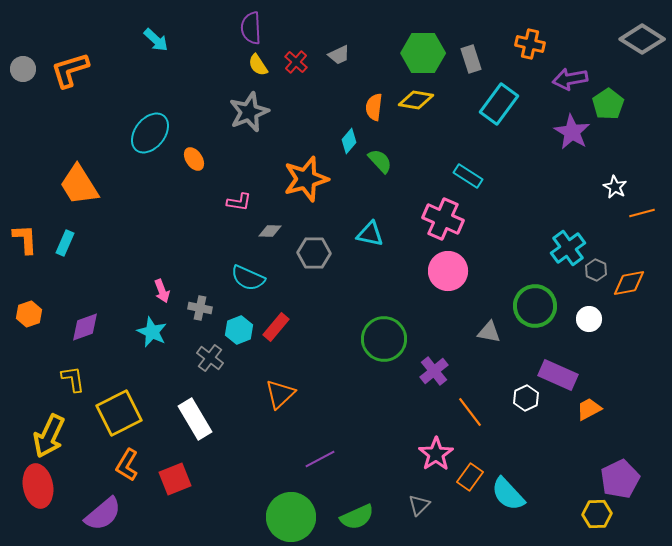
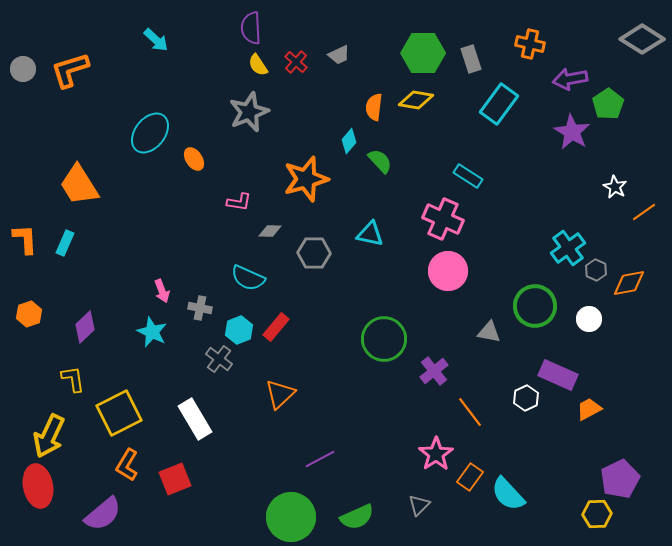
orange line at (642, 213): moved 2 px right, 1 px up; rotated 20 degrees counterclockwise
purple diamond at (85, 327): rotated 24 degrees counterclockwise
gray cross at (210, 358): moved 9 px right, 1 px down
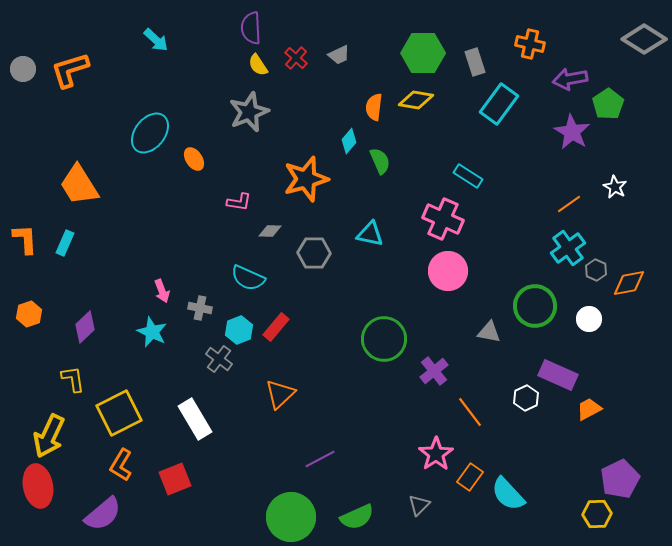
gray diamond at (642, 39): moved 2 px right
gray rectangle at (471, 59): moved 4 px right, 3 px down
red cross at (296, 62): moved 4 px up
green semicircle at (380, 161): rotated 20 degrees clockwise
orange line at (644, 212): moved 75 px left, 8 px up
orange L-shape at (127, 465): moved 6 px left
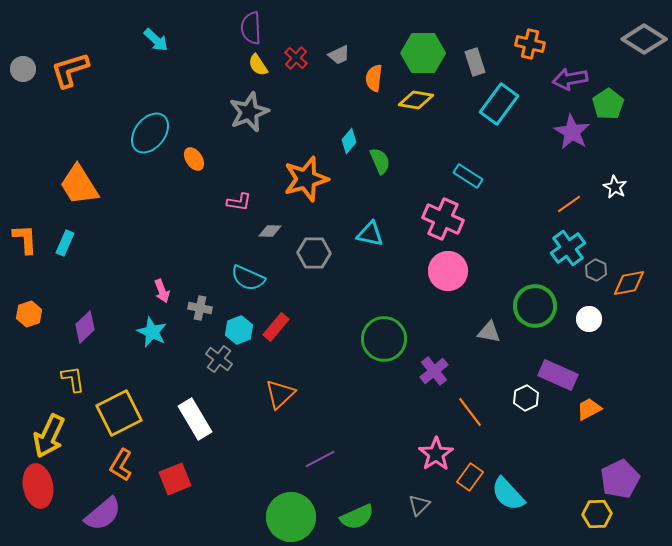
orange semicircle at (374, 107): moved 29 px up
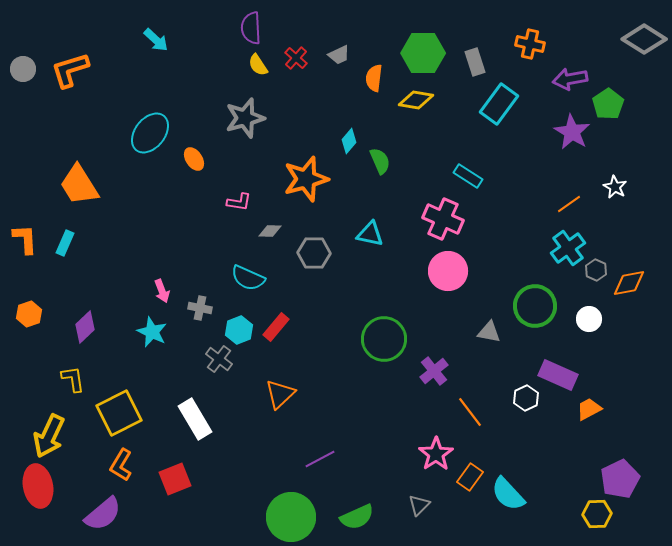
gray star at (249, 112): moved 4 px left, 6 px down; rotated 6 degrees clockwise
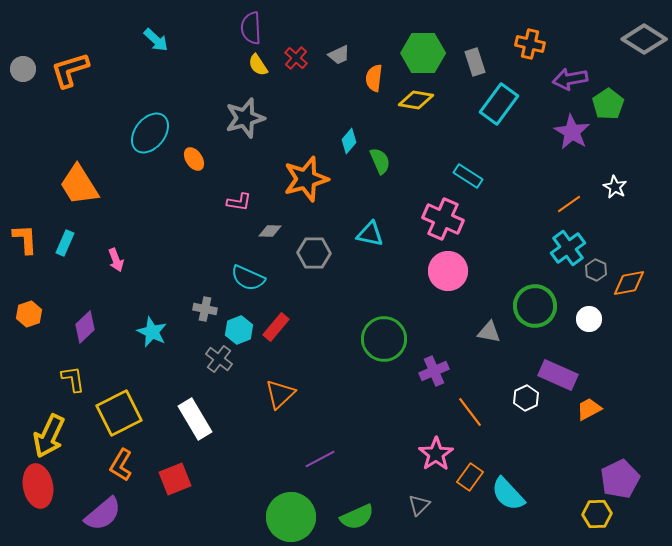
pink arrow at (162, 291): moved 46 px left, 31 px up
gray cross at (200, 308): moved 5 px right, 1 px down
purple cross at (434, 371): rotated 16 degrees clockwise
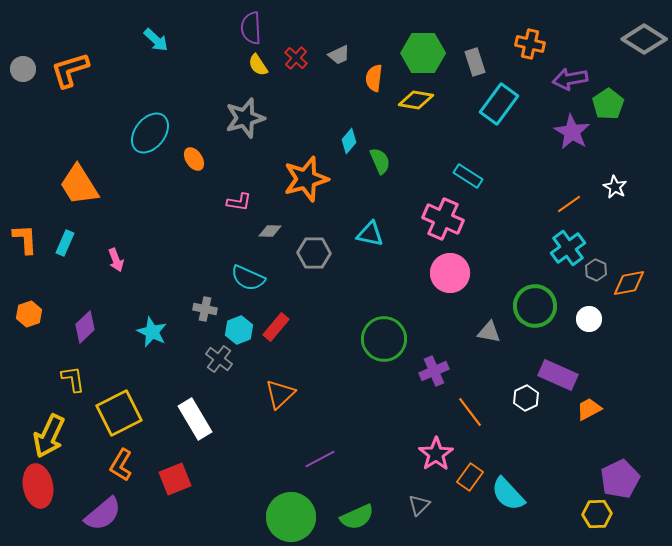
pink circle at (448, 271): moved 2 px right, 2 px down
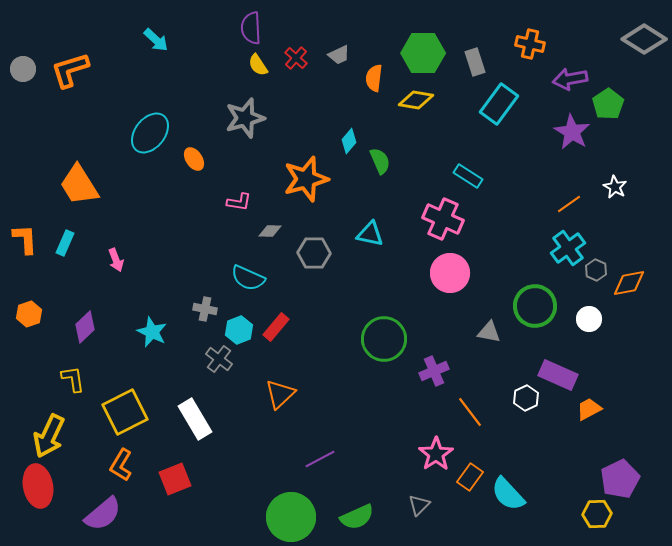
yellow square at (119, 413): moved 6 px right, 1 px up
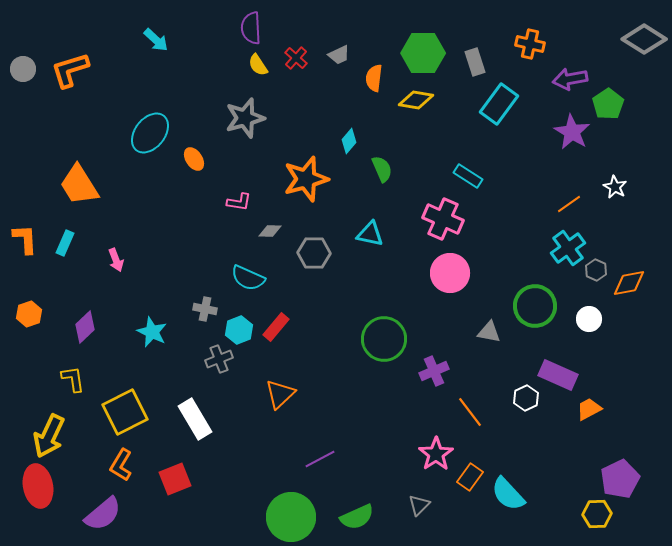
green semicircle at (380, 161): moved 2 px right, 8 px down
gray cross at (219, 359): rotated 32 degrees clockwise
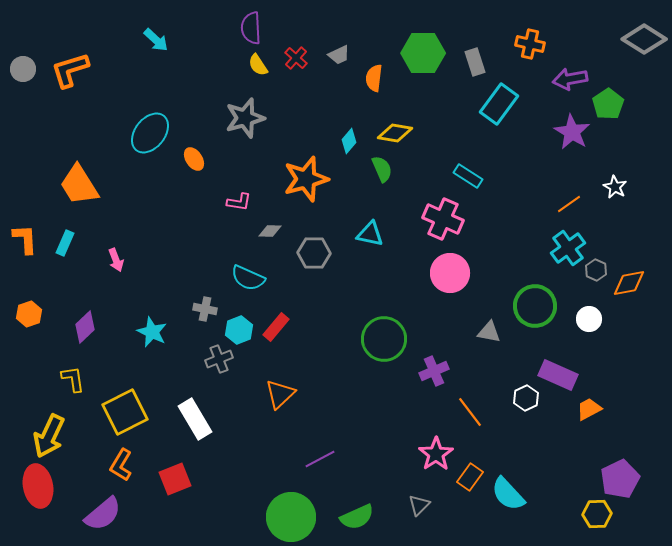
yellow diamond at (416, 100): moved 21 px left, 33 px down
